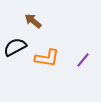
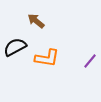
brown arrow: moved 3 px right
purple line: moved 7 px right, 1 px down
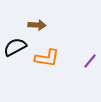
brown arrow: moved 1 px right, 4 px down; rotated 144 degrees clockwise
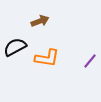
brown arrow: moved 3 px right, 4 px up; rotated 24 degrees counterclockwise
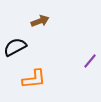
orange L-shape: moved 13 px left, 21 px down; rotated 15 degrees counterclockwise
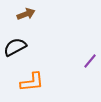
brown arrow: moved 14 px left, 7 px up
orange L-shape: moved 2 px left, 3 px down
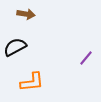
brown arrow: rotated 30 degrees clockwise
purple line: moved 4 px left, 3 px up
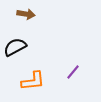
purple line: moved 13 px left, 14 px down
orange L-shape: moved 1 px right, 1 px up
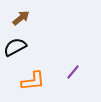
brown arrow: moved 5 px left, 4 px down; rotated 48 degrees counterclockwise
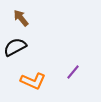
brown arrow: rotated 90 degrees counterclockwise
orange L-shape: rotated 30 degrees clockwise
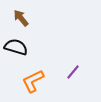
black semicircle: moved 1 px right; rotated 45 degrees clockwise
orange L-shape: rotated 130 degrees clockwise
